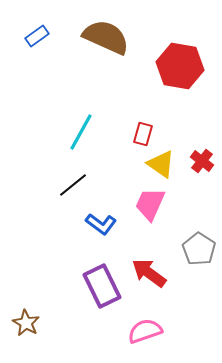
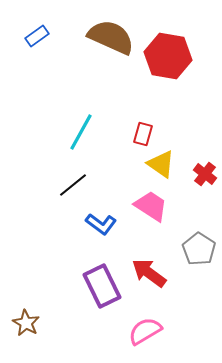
brown semicircle: moved 5 px right
red hexagon: moved 12 px left, 10 px up
red cross: moved 3 px right, 13 px down
pink trapezoid: moved 1 px right, 2 px down; rotated 99 degrees clockwise
pink semicircle: rotated 12 degrees counterclockwise
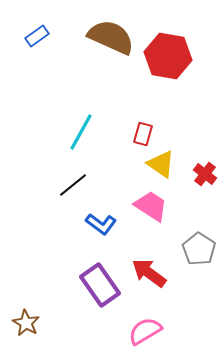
purple rectangle: moved 2 px left, 1 px up; rotated 9 degrees counterclockwise
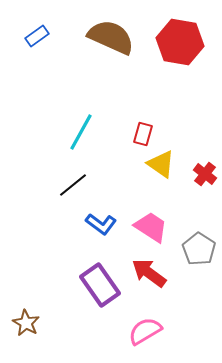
red hexagon: moved 12 px right, 14 px up
pink trapezoid: moved 21 px down
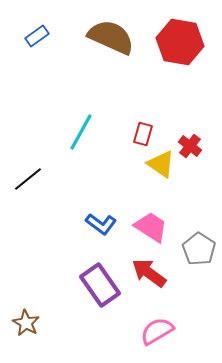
red cross: moved 15 px left, 28 px up
black line: moved 45 px left, 6 px up
pink semicircle: moved 12 px right
